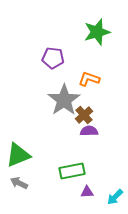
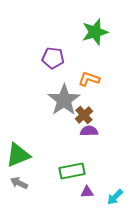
green star: moved 2 px left
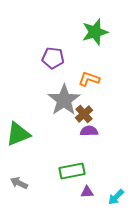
brown cross: moved 1 px up
green triangle: moved 21 px up
cyan arrow: moved 1 px right
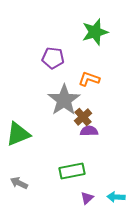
brown cross: moved 1 px left, 3 px down
purple triangle: moved 6 px down; rotated 40 degrees counterclockwise
cyan arrow: rotated 48 degrees clockwise
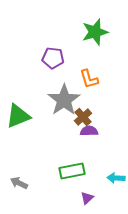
orange L-shape: rotated 125 degrees counterclockwise
green triangle: moved 18 px up
cyan arrow: moved 19 px up
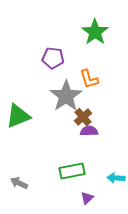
green star: rotated 20 degrees counterclockwise
gray star: moved 2 px right, 4 px up
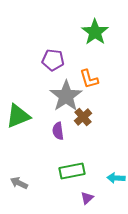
purple pentagon: moved 2 px down
purple semicircle: moved 31 px left; rotated 96 degrees counterclockwise
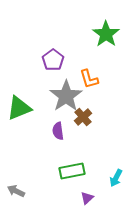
green star: moved 11 px right, 2 px down
purple pentagon: rotated 30 degrees clockwise
green triangle: moved 1 px right, 8 px up
cyan arrow: rotated 66 degrees counterclockwise
gray arrow: moved 3 px left, 8 px down
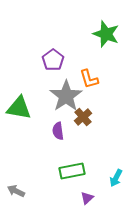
green star: rotated 16 degrees counterclockwise
green triangle: rotated 32 degrees clockwise
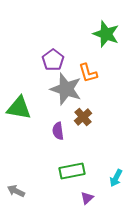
orange L-shape: moved 1 px left, 6 px up
gray star: moved 7 px up; rotated 20 degrees counterclockwise
